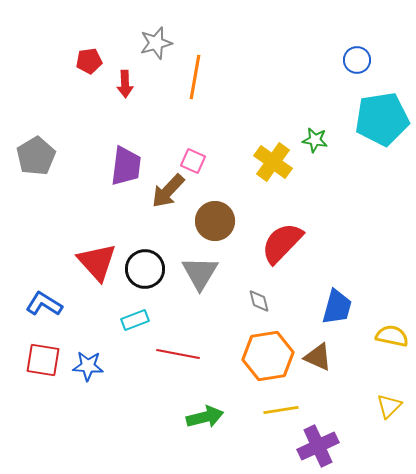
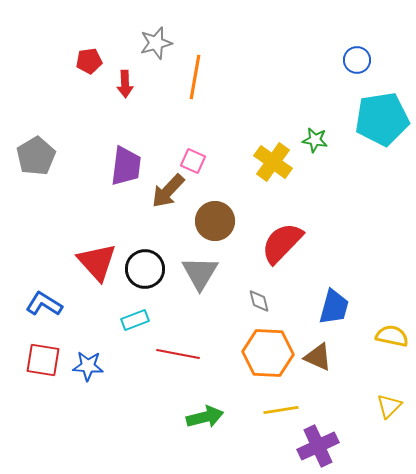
blue trapezoid: moved 3 px left
orange hexagon: moved 3 px up; rotated 12 degrees clockwise
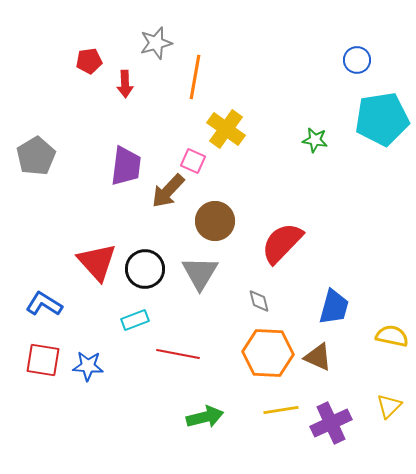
yellow cross: moved 47 px left, 33 px up
purple cross: moved 13 px right, 23 px up
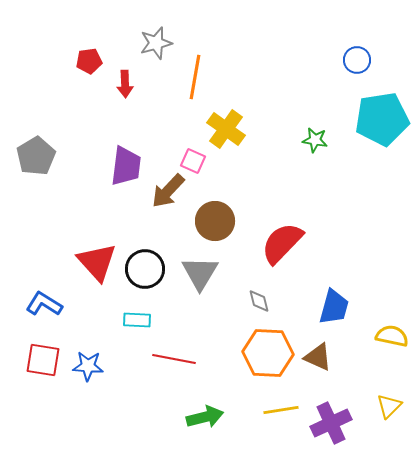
cyan rectangle: moved 2 px right; rotated 24 degrees clockwise
red line: moved 4 px left, 5 px down
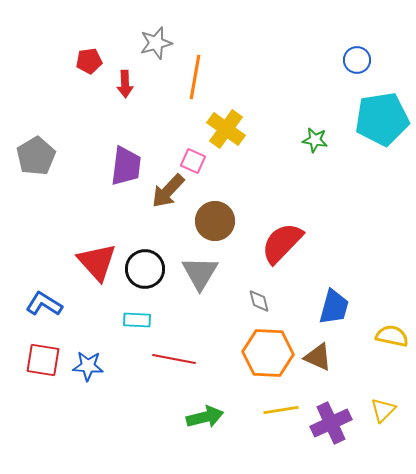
yellow triangle: moved 6 px left, 4 px down
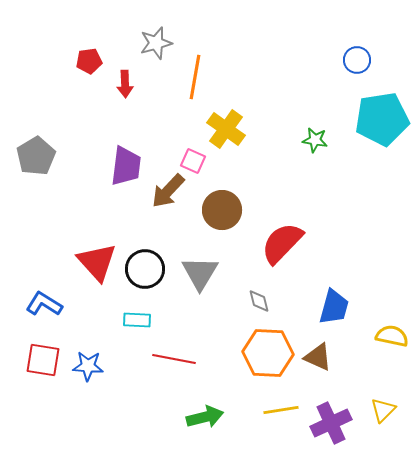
brown circle: moved 7 px right, 11 px up
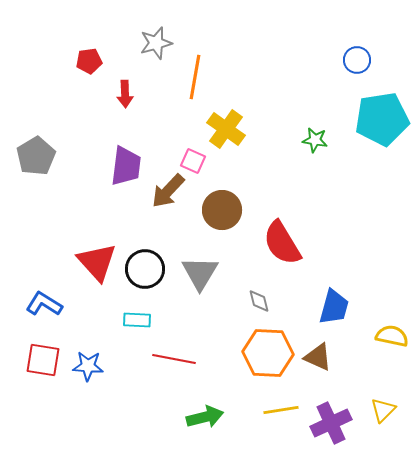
red arrow: moved 10 px down
red semicircle: rotated 75 degrees counterclockwise
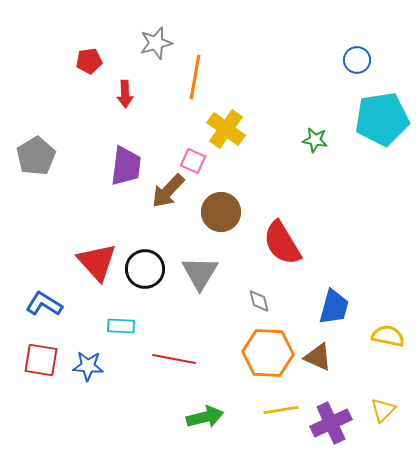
brown circle: moved 1 px left, 2 px down
cyan rectangle: moved 16 px left, 6 px down
yellow semicircle: moved 4 px left
red square: moved 2 px left
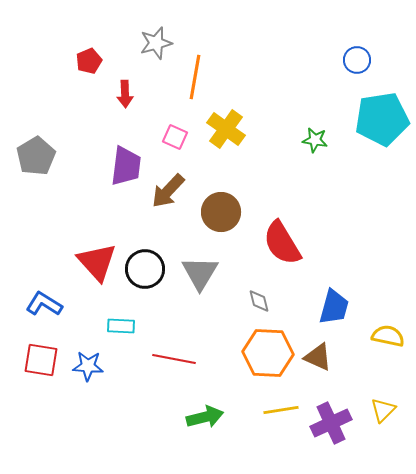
red pentagon: rotated 15 degrees counterclockwise
pink square: moved 18 px left, 24 px up
